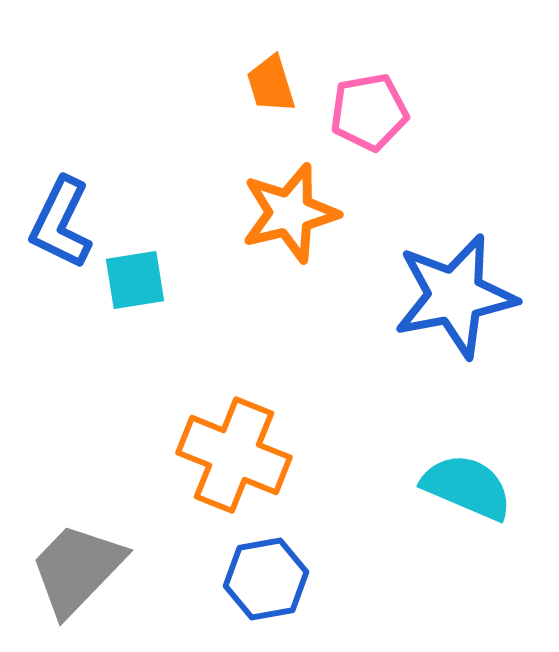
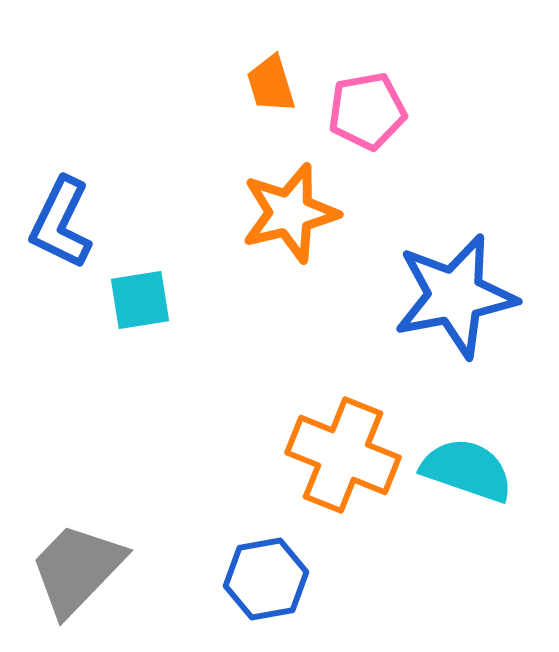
pink pentagon: moved 2 px left, 1 px up
cyan square: moved 5 px right, 20 px down
orange cross: moved 109 px right
cyan semicircle: moved 17 px up; rotated 4 degrees counterclockwise
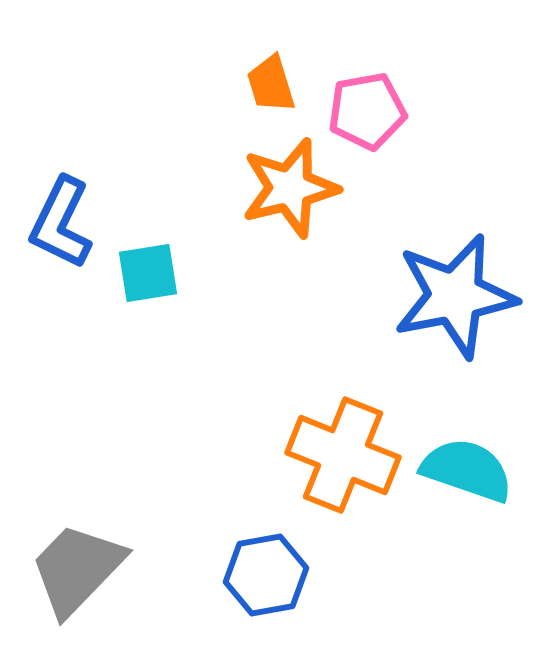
orange star: moved 25 px up
cyan square: moved 8 px right, 27 px up
blue hexagon: moved 4 px up
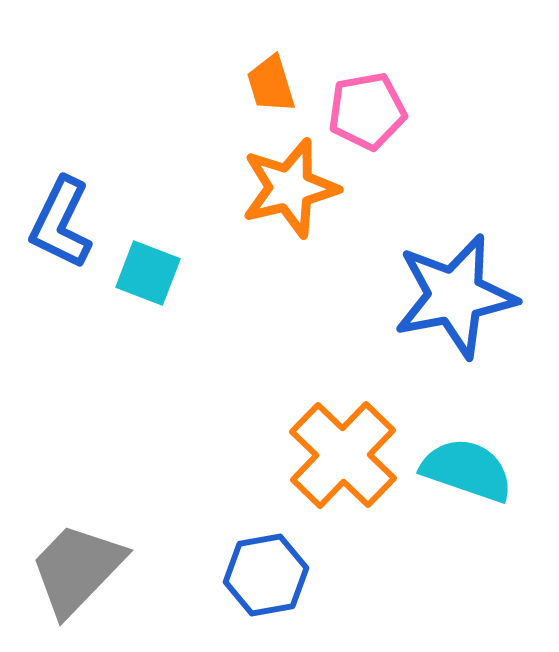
cyan square: rotated 30 degrees clockwise
orange cross: rotated 22 degrees clockwise
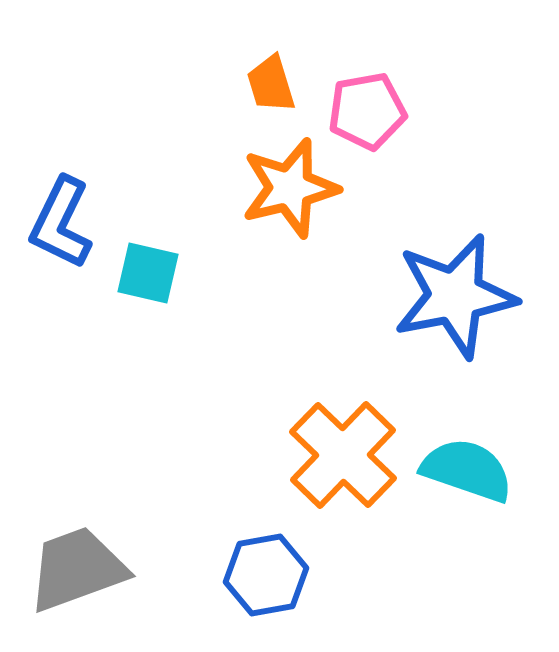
cyan square: rotated 8 degrees counterclockwise
gray trapezoid: rotated 26 degrees clockwise
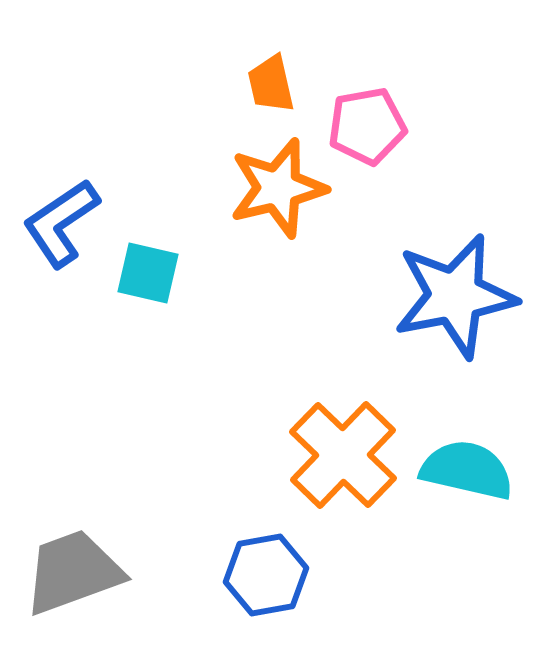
orange trapezoid: rotated 4 degrees clockwise
pink pentagon: moved 15 px down
orange star: moved 12 px left
blue L-shape: rotated 30 degrees clockwise
cyan semicircle: rotated 6 degrees counterclockwise
gray trapezoid: moved 4 px left, 3 px down
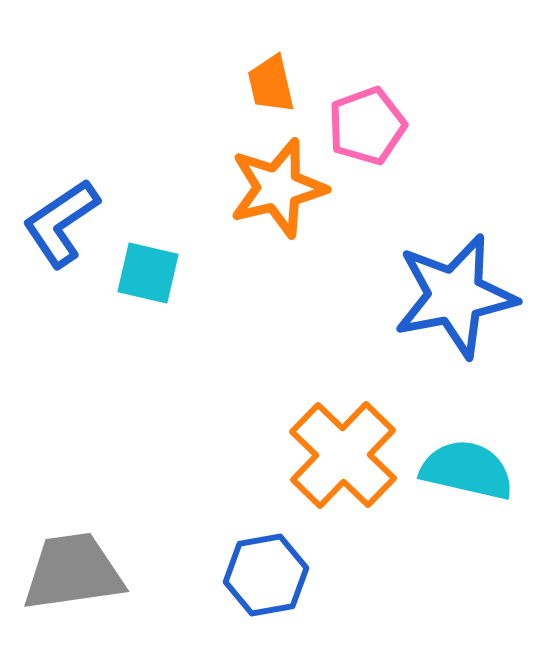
pink pentagon: rotated 10 degrees counterclockwise
gray trapezoid: rotated 12 degrees clockwise
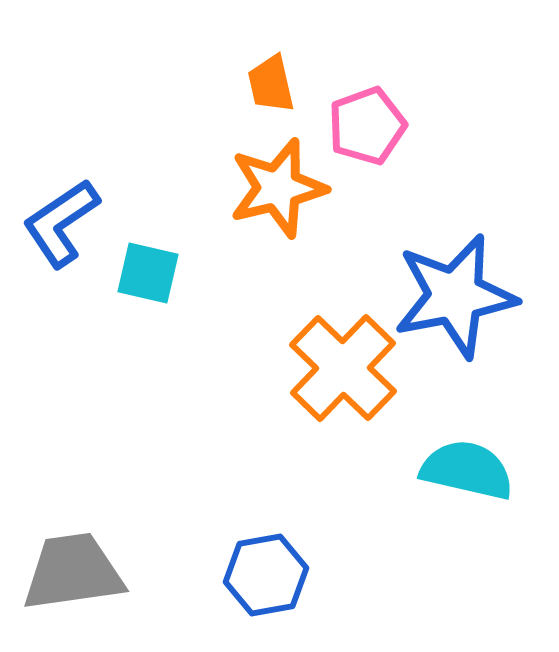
orange cross: moved 87 px up
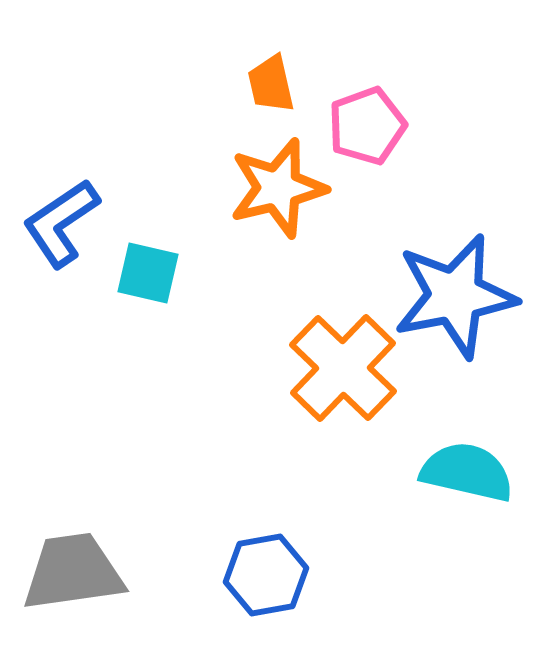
cyan semicircle: moved 2 px down
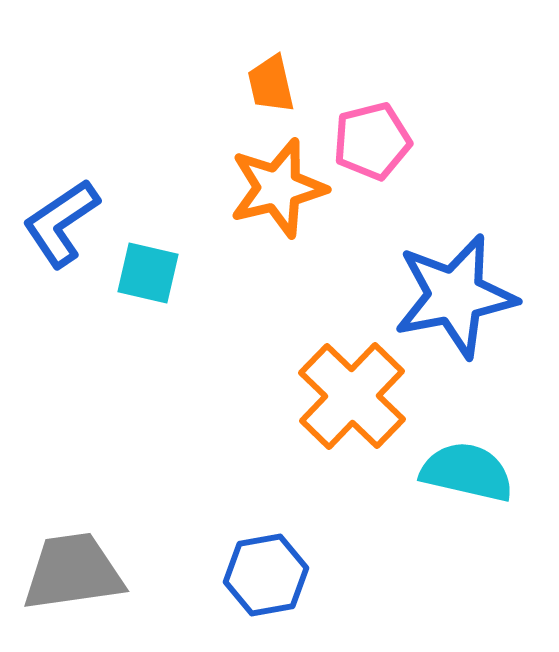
pink pentagon: moved 5 px right, 15 px down; rotated 6 degrees clockwise
orange cross: moved 9 px right, 28 px down
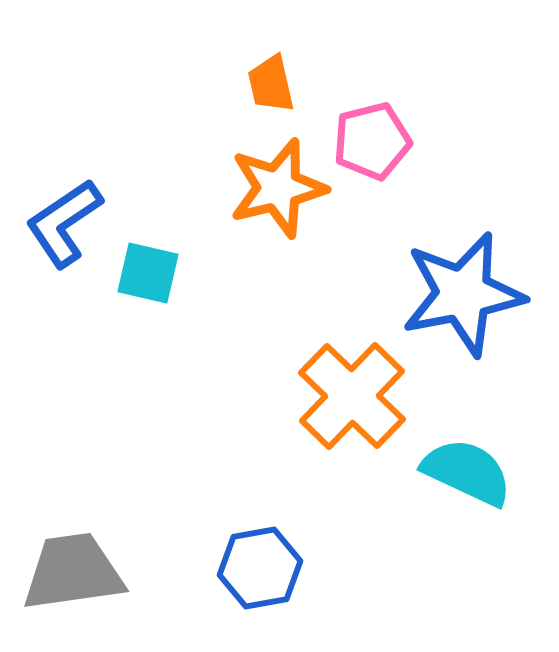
blue L-shape: moved 3 px right
blue star: moved 8 px right, 2 px up
cyan semicircle: rotated 12 degrees clockwise
blue hexagon: moved 6 px left, 7 px up
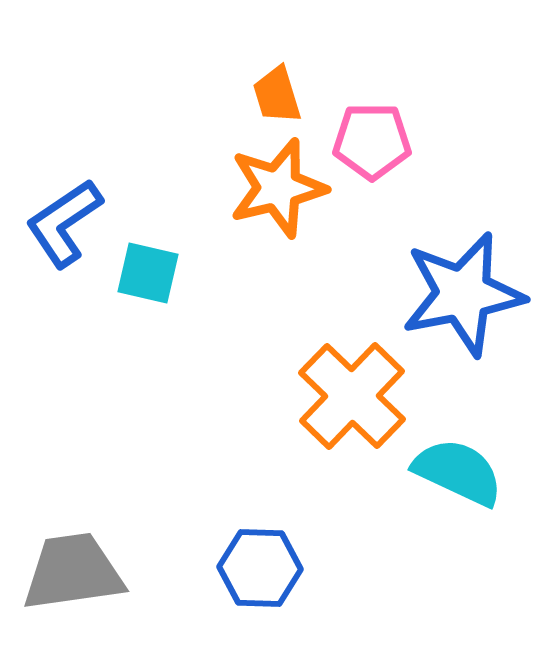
orange trapezoid: moved 6 px right, 11 px down; rotated 4 degrees counterclockwise
pink pentagon: rotated 14 degrees clockwise
cyan semicircle: moved 9 px left
blue hexagon: rotated 12 degrees clockwise
